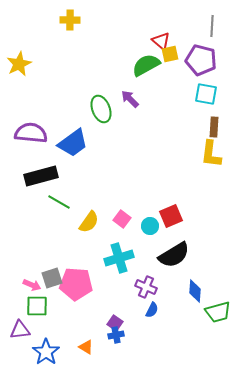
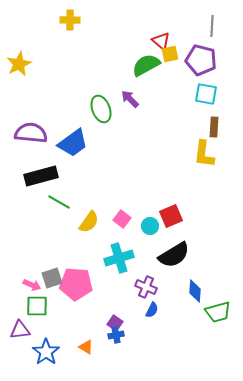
yellow L-shape: moved 7 px left
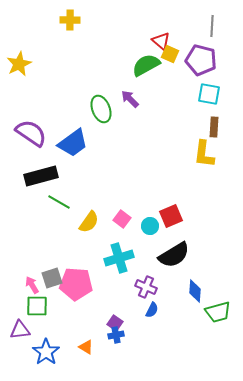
yellow square: rotated 36 degrees clockwise
cyan square: moved 3 px right
purple semicircle: rotated 28 degrees clockwise
pink arrow: rotated 144 degrees counterclockwise
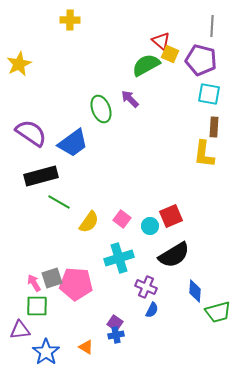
pink arrow: moved 2 px right, 2 px up
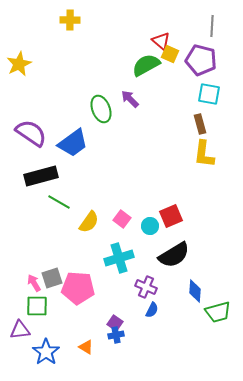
brown rectangle: moved 14 px left, 3 px up; rotated 18 degrees counterclockwise
pink pentagon: moved 2 px right, 4 px down
